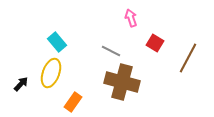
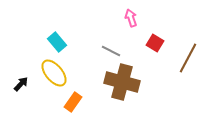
yellow ellipse: moved 3 px right; rotated 60 degrees counterclockwise
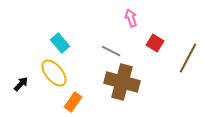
cyan rectangle: moved 3 px right, 1 px down
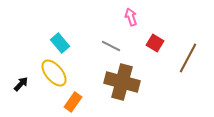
pink arrow: moved 1 px up
gray line: moved 5 px up
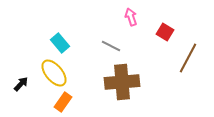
red square: moved 10 px right, 11 px up
brown cross: rotated 20 degrees counterclockwise
orange rectangle: moved 10 px left
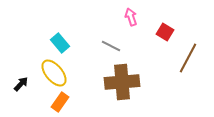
orange rectangle: moved 3 px left
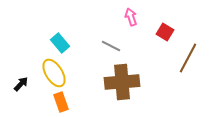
yellow ellipse: rotated 8 degrees clockwise
orange rectangle: moved 1 px right; rotated 54 degrees counterclockwise
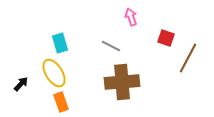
red square: moved 1 px right, 6 px down; rotated 12 degrees counterclockwise
cyan rectangle: rotated 24 degrees clockwise
